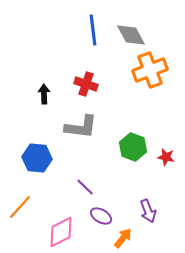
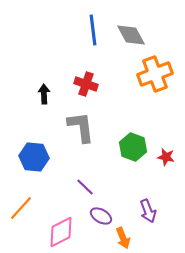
orange cross: moved 5 px right, 4 px down
gray L-shape: rotated 104 degrees counterclockwise
blue hexagon: moved 3 px left, 1 px up
orange line: moved 1 px right, 1 px down
orange arrow: rotated 120 degrees clockwise
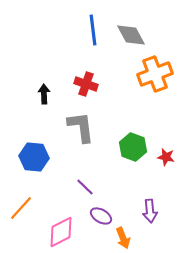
purple arrow: moved 2 px right; rotated 15 degrees clockwise
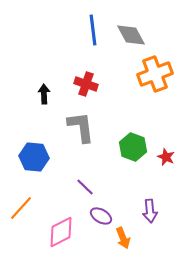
red star: rotated 12 degrees clockwise
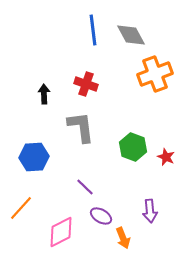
blue hexagon: rotated 8 degrees counterclockwise
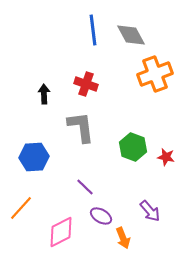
red star: rotated 12 degrees counterclockwise
purple arrow: rotated 35 degrees counterclockwise
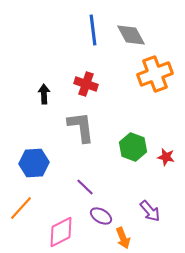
blue hexagon: moved 6 px down
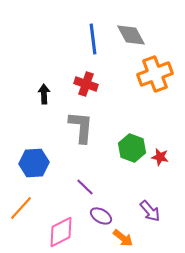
blue line: moved 9 px down
gray L-shape: rotated 12 degrees clockwise
green hexagon: moved 1 px left, 1 px down
red star: moved 6 px left
orange arrow: rotated 30 degrees counterclockwise
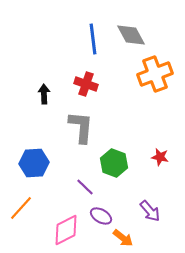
green hexagon: moved 18 px left, 15 px down
pink diamond: moved 5 px right, 2 px up
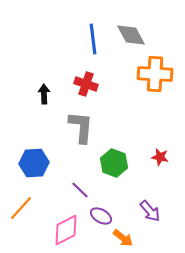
orange cross: rotated 24 degrees clockwise
purple line: moved 5 px left, 3 px down
